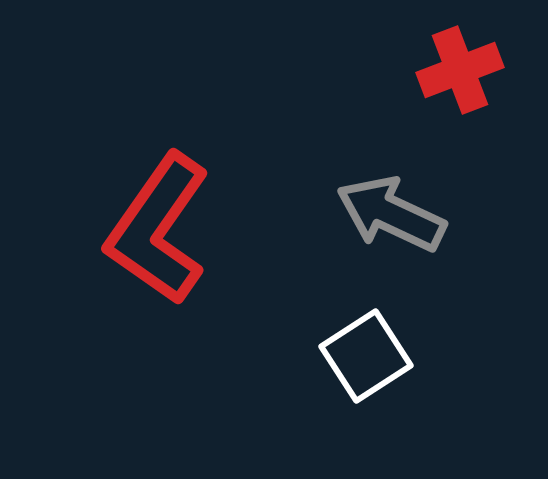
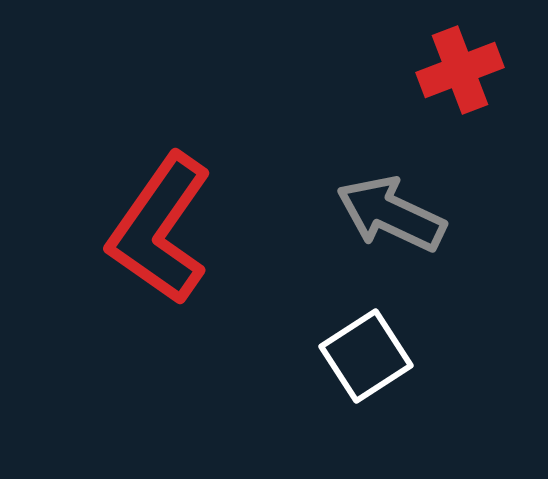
red L-shape: moved 2 px right
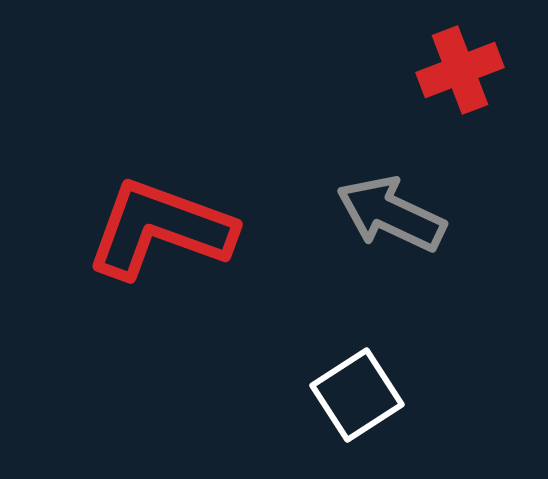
red L-shape: rotated 75 degrees clockwise
white square: moved 9 px left, 39 px down
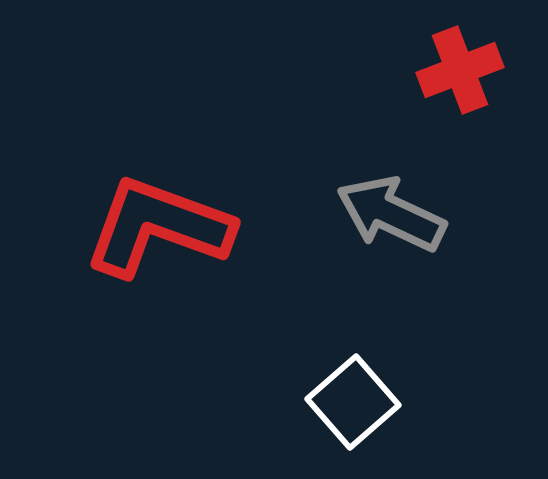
red L-shape: moved 2 px left, 2 px up
white square: moved 4 px left, 7 px down; rotated 8 degrees counterclockwise
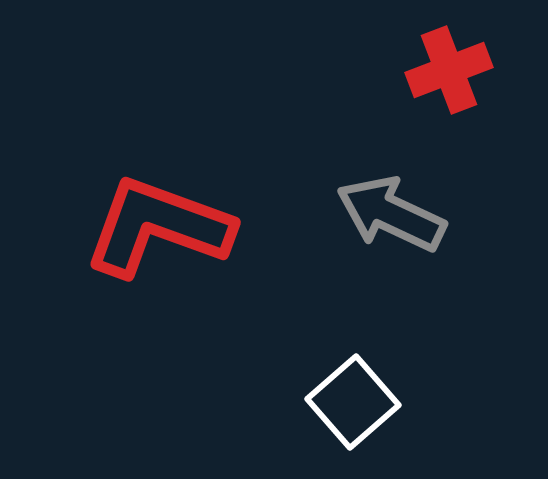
red cross: moved 11 px left
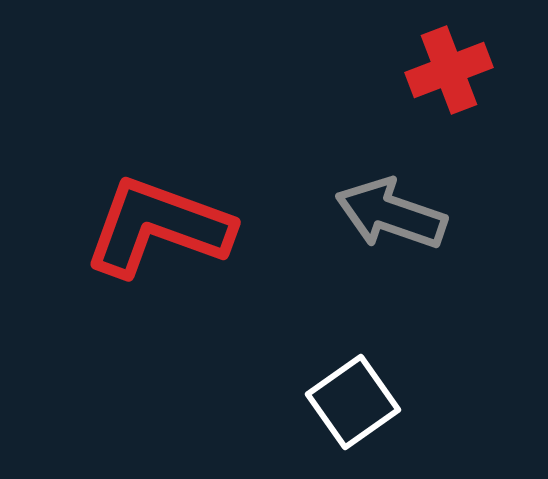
gray arrow: rotated 6 degrees counterclockwise
white square: rotated 6 degrees clockwise
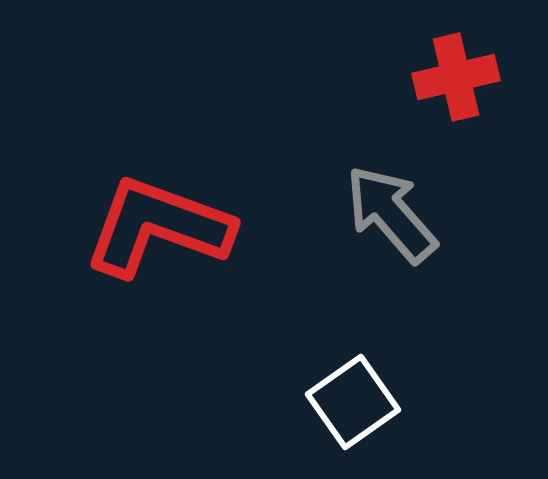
red cross: moved 7 px right, 7 px down; rotated 8 degrees clockwise
gray arrow: rotated 30 degrees clockwise
